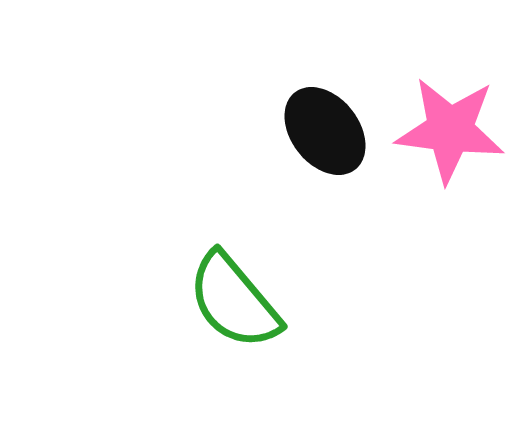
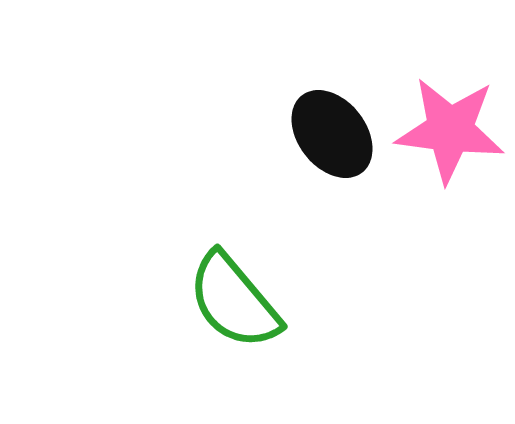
black ellipse: moved 7 px right, 3 px down
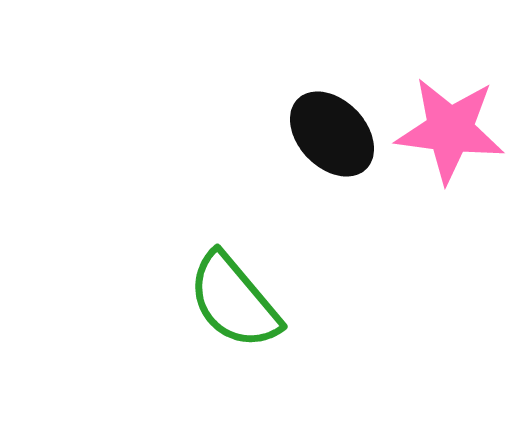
black ellipse: rotated 6 degrees counterclockwise
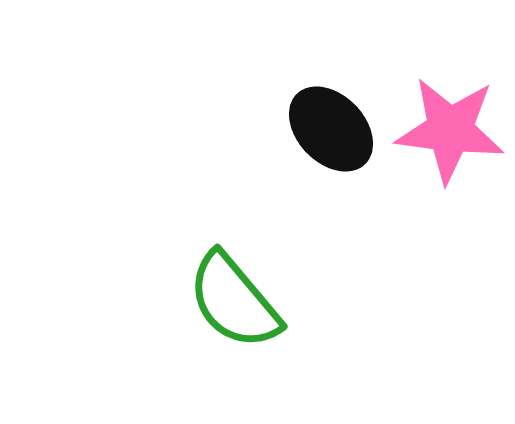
black ellipse: moved 1 px left, 5 px up
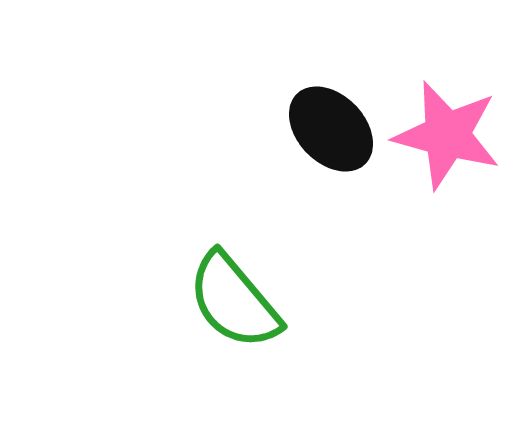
pink star: moved 3 px left, 5 px down; rotated 8 degrees clockwise
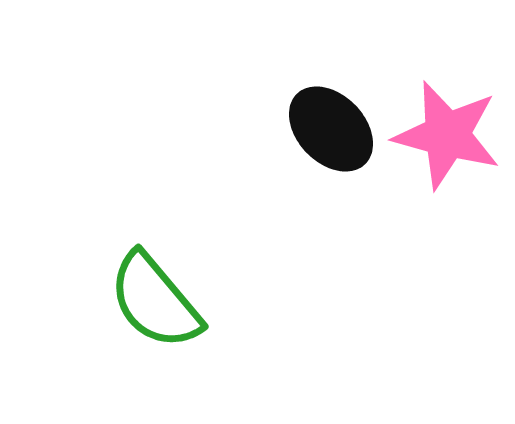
green semicircle: moved 79 px left
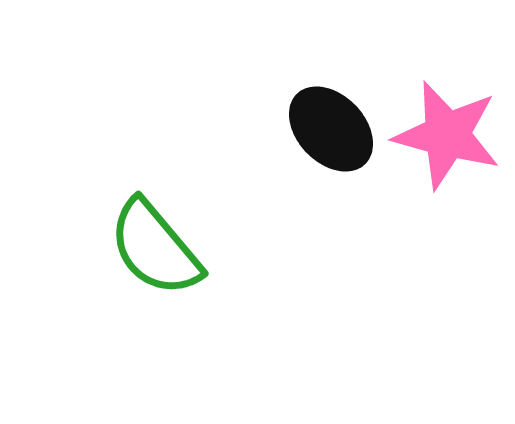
green semicircle: moved 53 px up
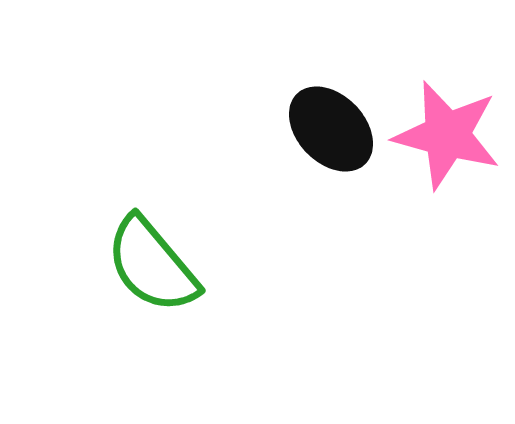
green semicircle: moved 3 px left, 17 px down
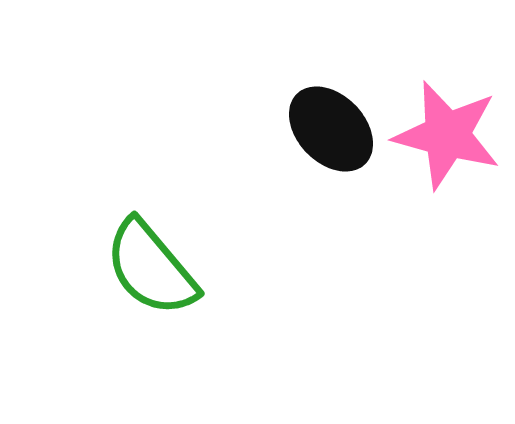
green semicircle: moved 1 px left, 3 px down
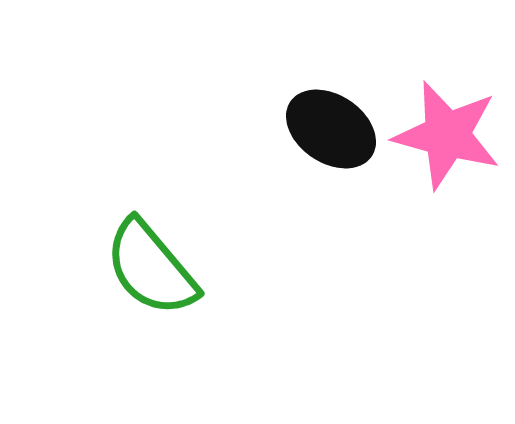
black ellipse: rotated 12 degrees counterclockwise
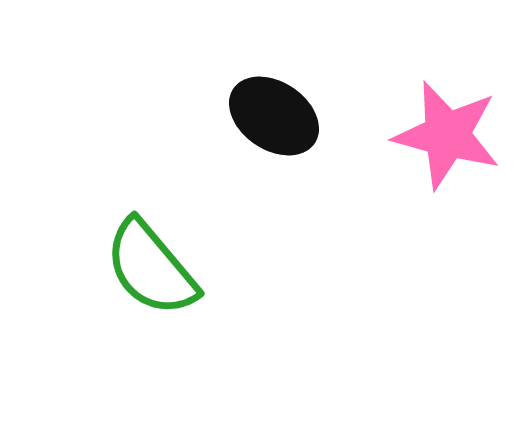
black ellipse: moved 57 px left, 13 px up
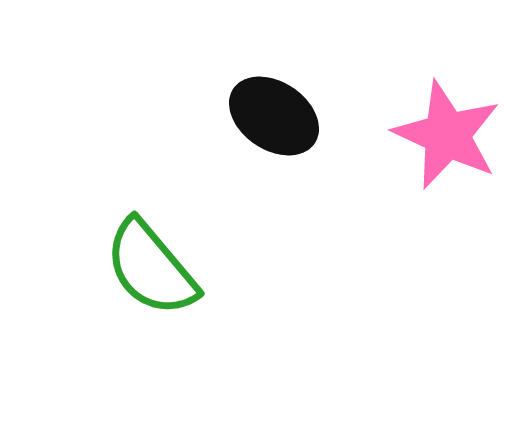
pink star: rotated 10 degrees clockwise
